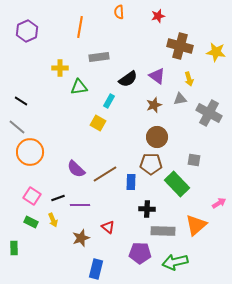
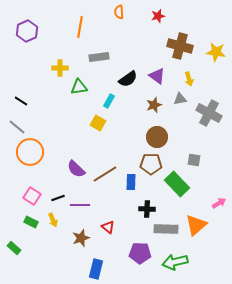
gray rectangle at (163, 231): moved 3 px right, 2 px up
green rectangle at (14, 248): rotated 48 degrees counterclockwise
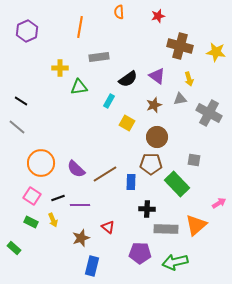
yellow square at (98, 123): moved 29 px right
orange circle at (30, 152): moved 11 px right, 11 px down
blue rectangle at (96, 269): moved 4 px left, 3 px up
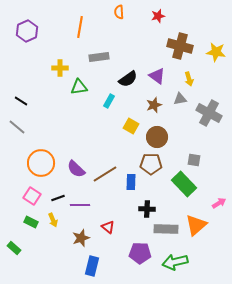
yellow square at (127, 123): moved 4 px right, 3 px down
green rectangle at (177, 184): moved 7 px right
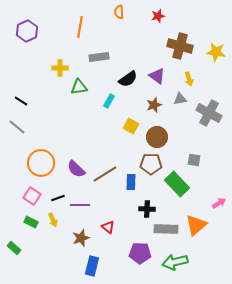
green rectangle at (184, 184): moved 7 px left
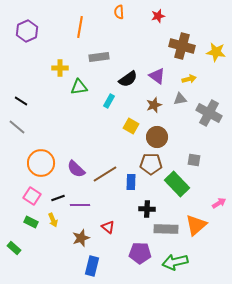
brown cross at (180, 46): moved 2 px right
yellow arrow at (189, 79): rotated 88 degrees counterclockwise
